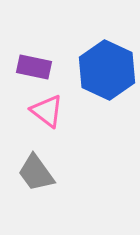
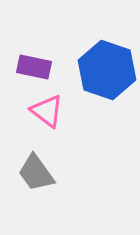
blue hexagon: rotated 6 degrees counterclockwise
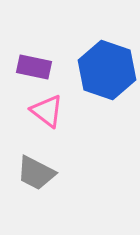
gray trapezoid: rotated 27 degrees counterclockwise
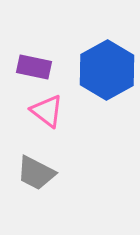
blue hexagon: rotated 12 degrees clockwise
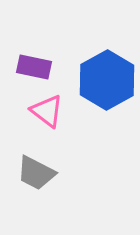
blue hexagon: moved 10 px down
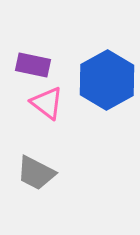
purple rectangle: moved 1 px left, 2 px up
pink triangle: moved 8 px up
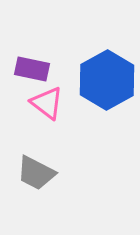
purple rectangle: moved 1 px left, 4 px down
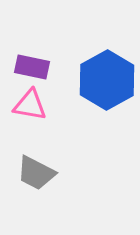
purple rectangle: moved 2 px up
pink triangle: moved 17 px left, 2 px down; rotated 27 degrees counterclockwise
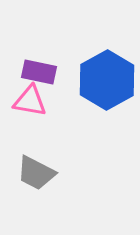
purple rectangle: moved 7 px right, 5 px down
pink triangle: moved 4 px up
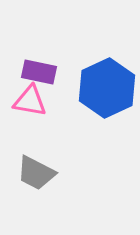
blue hexagon: moved 8 px down; rotated 4 degrees clockwise
